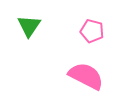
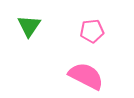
pink pentagon: rotated 20 degrees counterclockwise
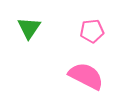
green triangle: moved 2 px down
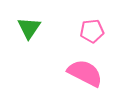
pink semicircle: moved 1 px left, 3 px up
